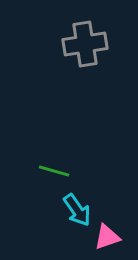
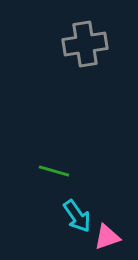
cyan arrow: moved 6 px down
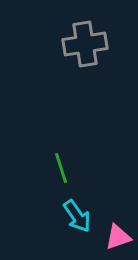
green line: moved 7 px right, 3 px up; rotated 56 degrees clockwise
pink triangle: moved 11 px right
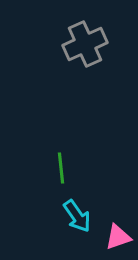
gray cross: rotated 15 degrees counterclockwise
green line: rotated 12 degrees clockwise
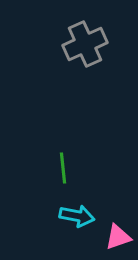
green line: moved 2 px right
cyan arrow: rotated 44 degrees counterclockwise
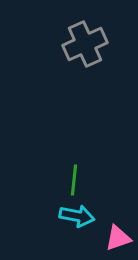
green line: moved 11 px right, 12 px down; rotated 12 degrees clockwise
pink triangle: moved 1 px down
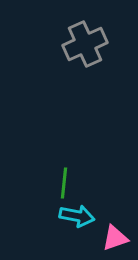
green line: moved 10 px left, 3 px down
pink triangle: moved 3 px left
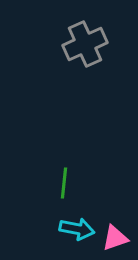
cyan arrow: moved 13 px down
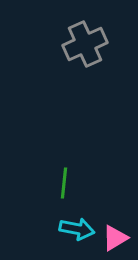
pink triangle: rotated 12 degrees counterclockwise
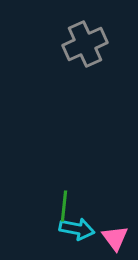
green line: moved 23 px down
pink triangle: rotated 36 degrees counterclockwise
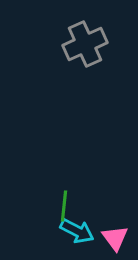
cyan arrow: moved 2 px down; rotated 16 degrees clockwise
